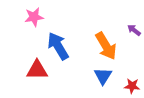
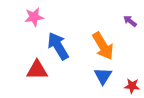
purple arrow: moved 4 px left, 9 px up
orange arrow: moved 3 px left
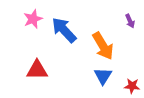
pink star: moved 1 px left, 2 px down; rotated 12 degrees counterclockwise
purple arrow: rotated 152 degrees counterclockwise
blue arrow: moved 6 px right, 16 px up; rotated 12 degrees counterclockwise
